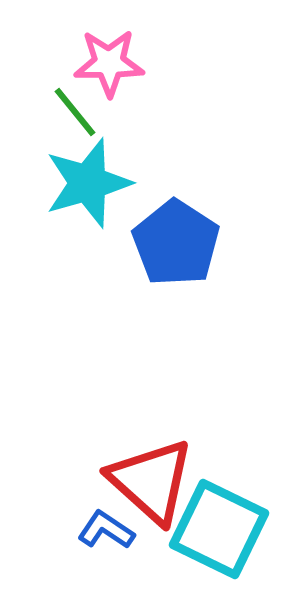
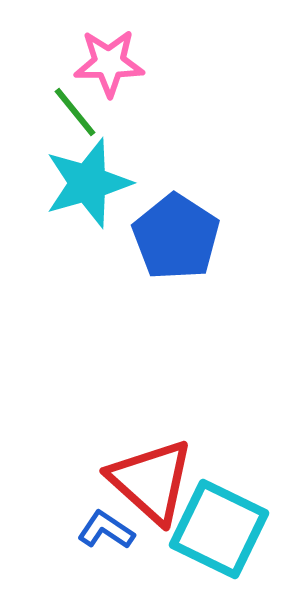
blue pentagon: moved 6 px up
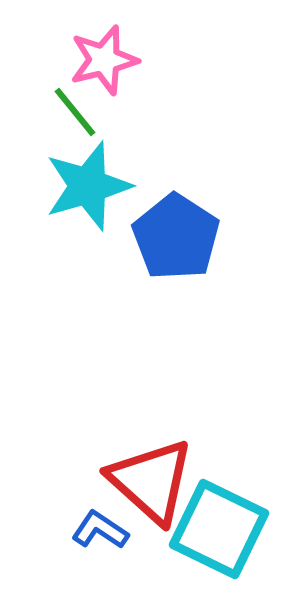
pink star: moved 5 px left, 3 px up; rotated 14 degrees counterclockwise
cyan star: moved 3 px down
blue L-shape: moved 6 px left
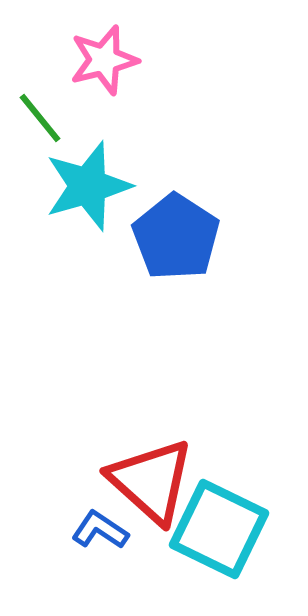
green line: moved 35 px left, 6 px down
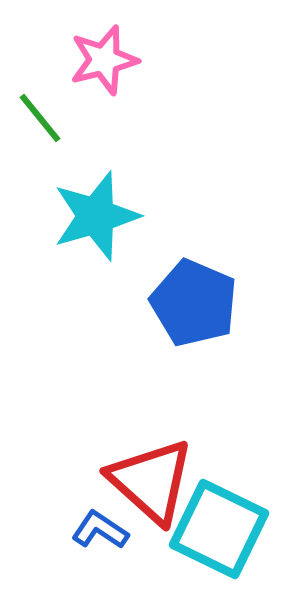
cyan star: moved 8 px right, 30 px down
blue pentagon: moved 18 px right, 66 px down; rotated 10 degrees counterclockwise
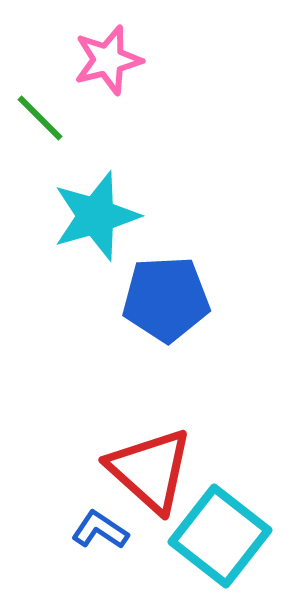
pink star: moved 4 px right
green line: rotated 6 degrees counterclockwise
blue pentagon: moved 28 px left, 4 px up; rotated 26 degrees counterclockwise
red triangle: moved 1 px left, 11 px up
cyan square: moved 1 px right, 7 px down; rotated 12 degrees clockwise
